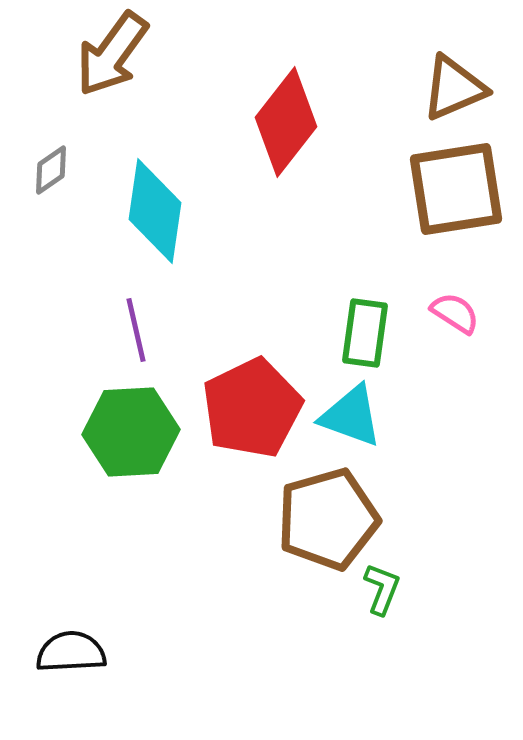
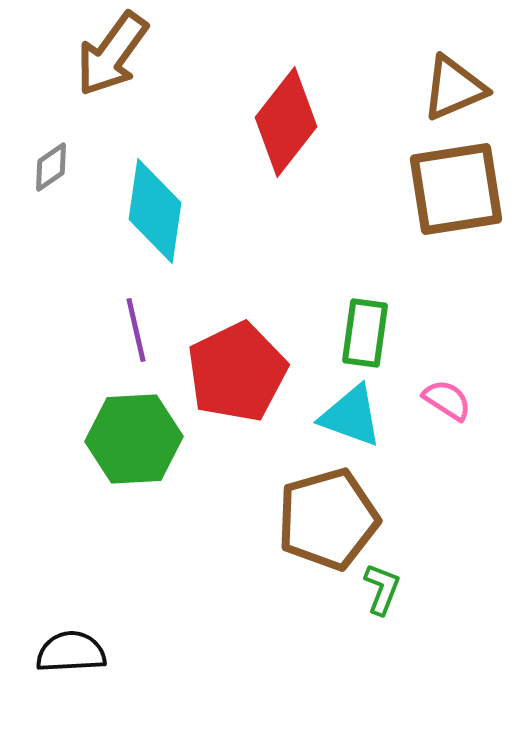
gray diamond: moved 3 px up
pink semicircle: moved 8 px left, 87 px down
red pentagon: moved 15 px left, 36 px up
green hexagon: moved 3 px right, 7 px down
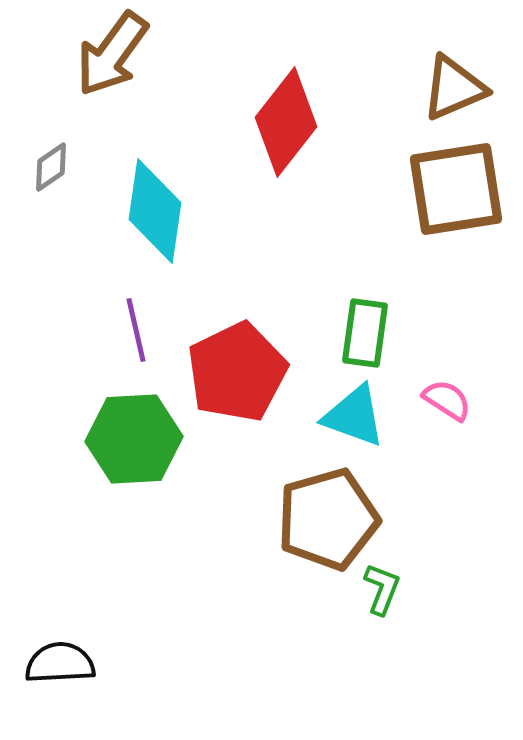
cyan triangle: moved 3 px right
black semicircle: moved 11 px left, 11 px down
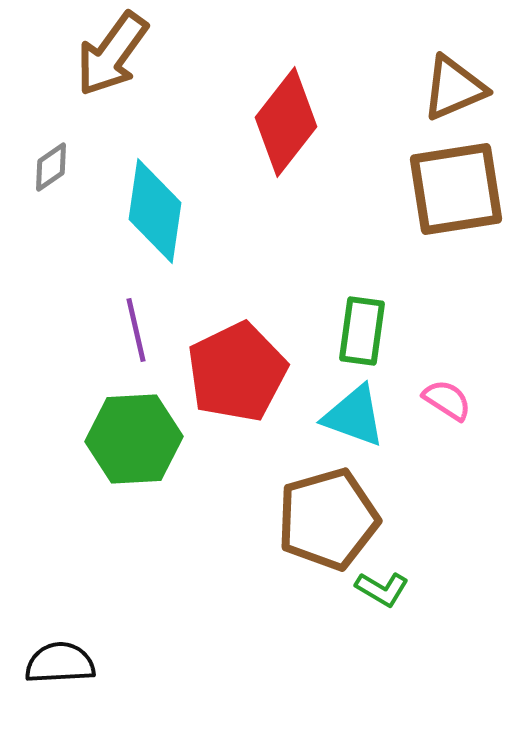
green rectangle: moved 3 px left, 2 px up
green L-shape: rotated 100 degrees clockwise
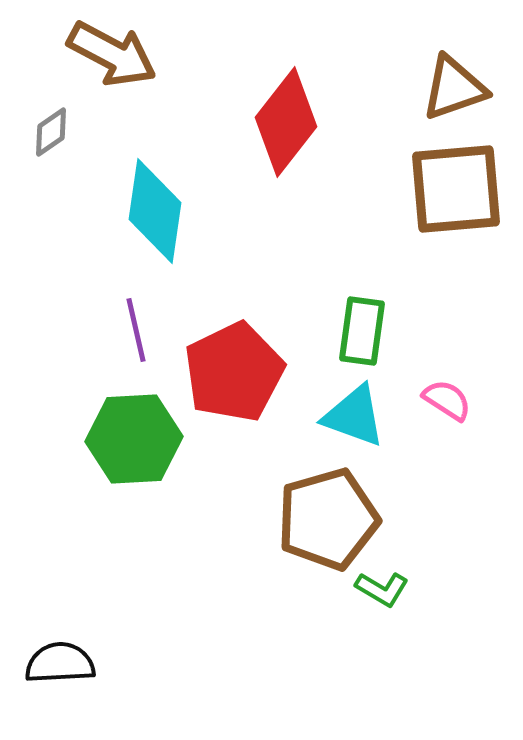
brown arrow: rotated 98 degrees counterclockwise
brown triangle: rotated 4 degrees clockwise
gray diamond: moved 35 px up
brown square: rotated 4 degrees clockwise
red pentagon: moved 3 px left
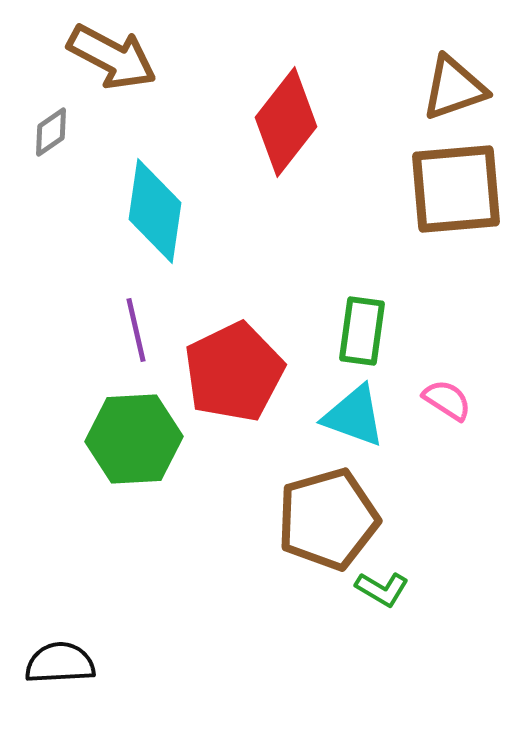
brown arrow: moved 3 px down
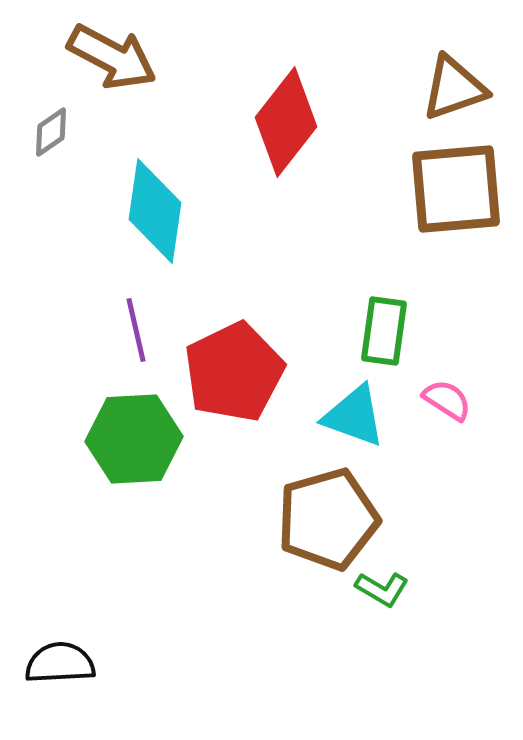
green rectangle: moved 22 px right
